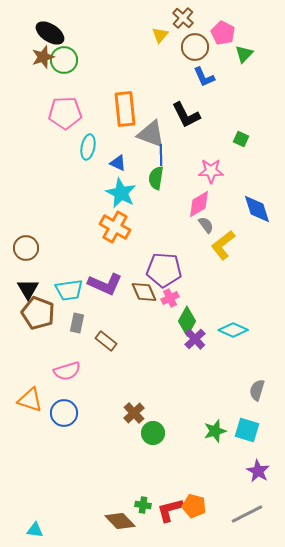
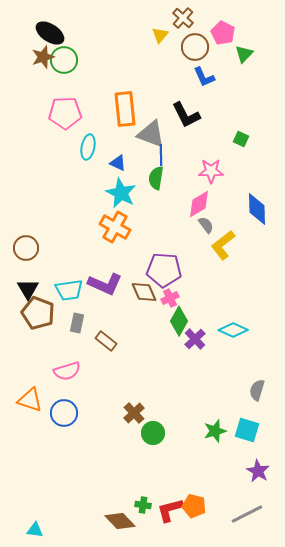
blue diamond at (257, 209): rotated 16 degrees clockwise
green diamond at (187, 321): moved 8 px left
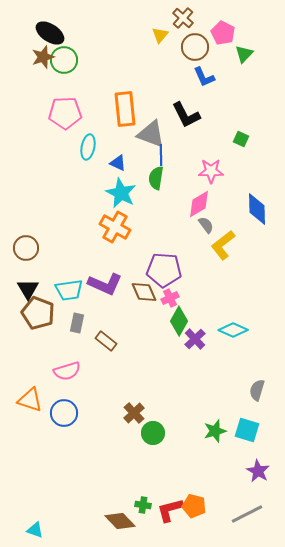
cyan triangle at (35, 530): rotated 12 degrees clockwise
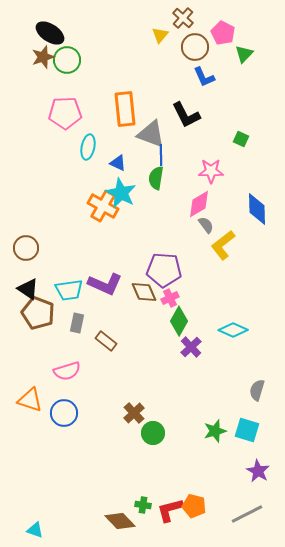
green circle at (64, 60): moved 3 px right
orange cross at (115, 227): moved 12 px left, 21 px up
black triangle at (28, 289): rotated 25 degrees counterclockwise
purple cross at (195, 339): moved 4 px left, 8 px down
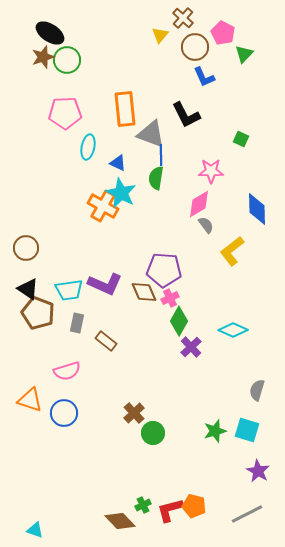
yellow L-shape at (223, 245): moved 9 px right, 6 px down
green cross at (143, 505): rotated 35 degrees counterclockwise
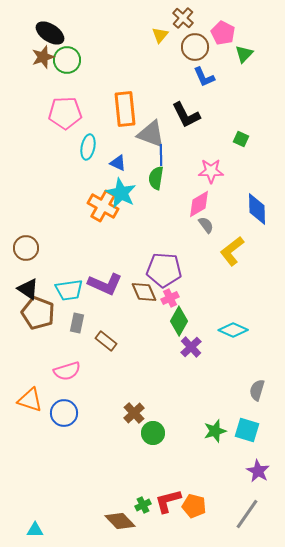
red L-shape at (170, 510): moved 2 px left, 9 px up
gray line at (247, 514): rotated 28 degrees counterclockwise
cyan triangle at (35, 530): rotated 18 degrees counterclockwise
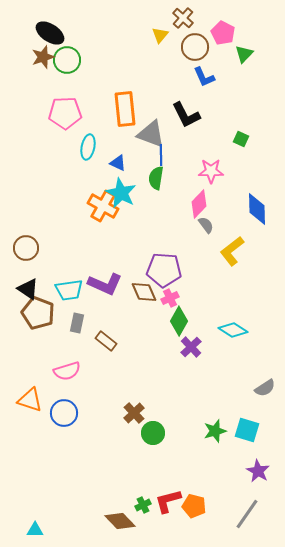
pink diamond at (199, 204): rotated 16 degrees counterclockwise
cyan diamond at (233, 330): rotated 8 degrees clockwise
gray semicircle at (257, 390): moved 8 px right, 2 px up; rotated 140 degrees counterclockwise
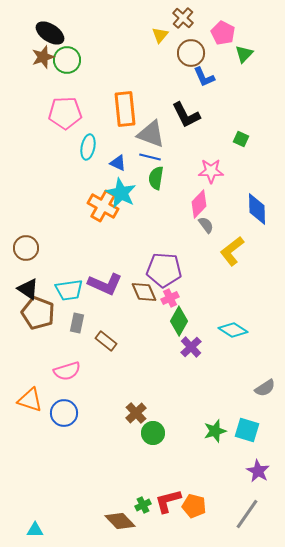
brown circle at (195, 47): moved 4 px left, 6 px down
blue line at (161, 155): moved 11 px left, 2 px down; rotated 75 degrees counterclockwise
brown cross at (134, 413): moved 2 px right
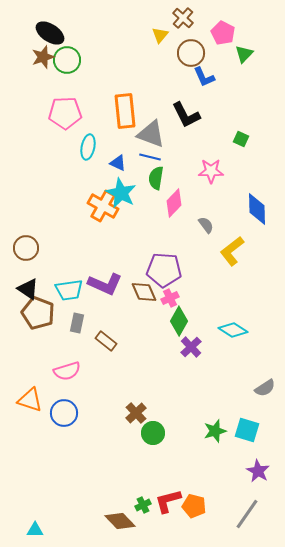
orange rectangle at (125, 109): moved 2 px down
pink diamond at (199, 204): moved 25 px left, 1 px up
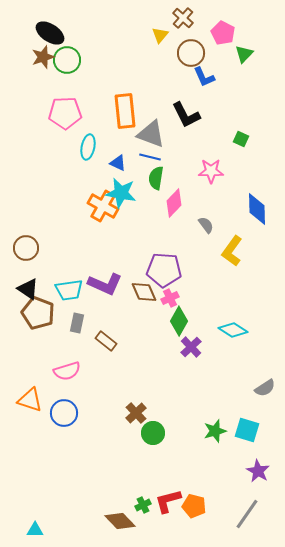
cyan star at (121, 193): rotated 16 degrees counterclockwise
yellow L-shape at (232, 251): rotated 16 degrees counterclockwise
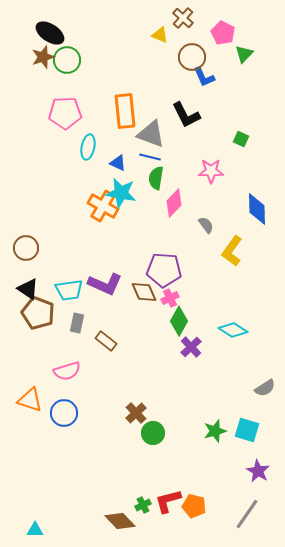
yellow triangle at (160, 35): rotated 48 degrees counterclockwise
brown circle at (191, 53): moved 1 px right, 4 px down
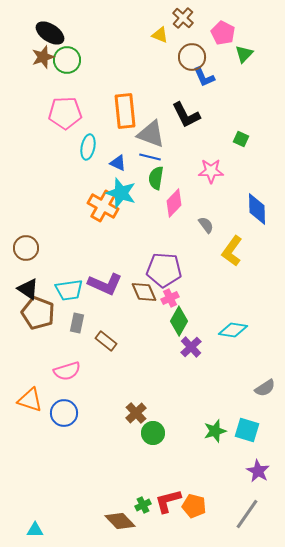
cyan star at (121, 193): rotated 8 degrees clockwise
cyan diamond at (233, 330): rotated 24 degrees counterclockwise
